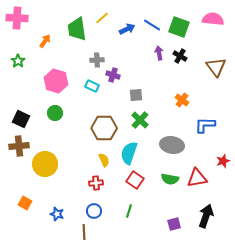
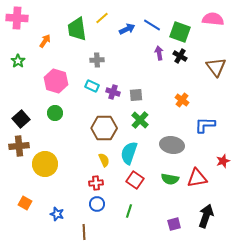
green square: moved 1 px right, 5 px down
purple cross: moved 17 px down
black square: rotated 24 degrees clockwise
blue circle: moved 3 px right, 7 px up
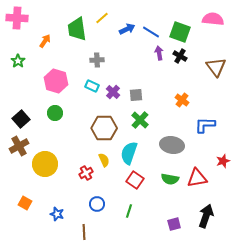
blue line: moved 1 px left, 7 px down
purple cross: rotated 24 degrees clockwise
brown cross: rotated 24 degrees counterclockwise
red cross: moved 10 px left, 10 px up; rotated 24 degrees counterclockwise
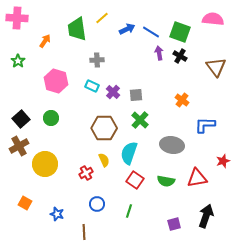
green circle: moved 4 px left, 5 px down
green semicircle: moved 4 px left, 2 px down
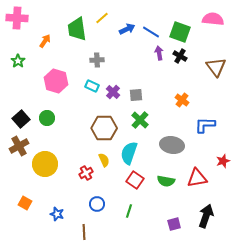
green circle: moved 4 px left
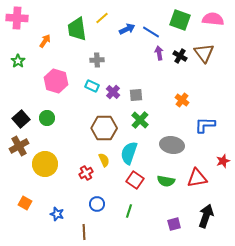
green square: moved 12 px up
brown triangle: moved 12 px left, 14 px up
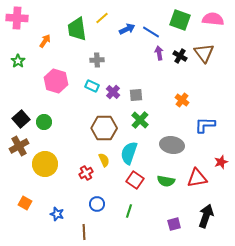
green circle: moved 3 px left, 4 px down
red star: moved 2 px left, 1 px down
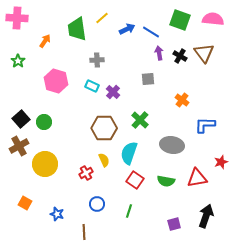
gray square: moved 12 px right, 16 px up
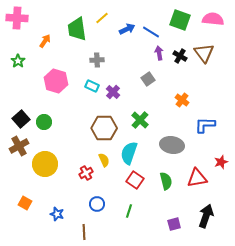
gray square: rotated 32 degrees counterclockwise
green semicircle: rotated 114 degrees counterclockwise
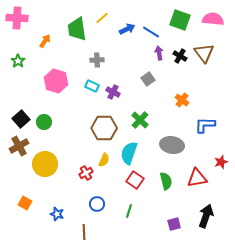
purple cross: rotated 16 degrees counterclockwise
yellow semicircle: rotated 48 degrees clockwise
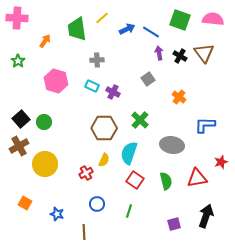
orange cross: moved 3 px left, 3 px up
